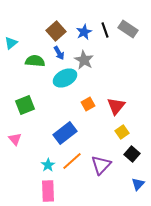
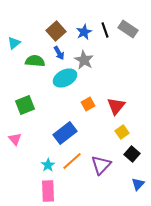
cyan triangle: moved 3 px right
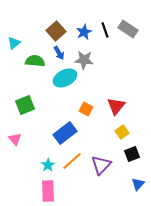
gray star: rotated 24 degrees counterclockwise
orange square: moved 2 px left, 5 px down; rotated 32 degrees counterclockwise
black square: rotated 28 degrees clockwise
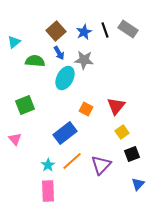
cyan triangle: moved 1 px up
cyan ellipse: rotated 35 degrees counterclockwise
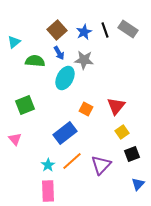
brown square: moved 1 px right, 1 px up
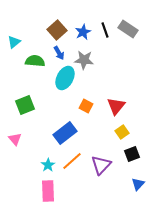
blue star: moved 1 px left
orange square: moved 3 px up
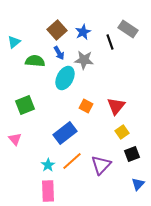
black line: moved 5 px right, 12 px down
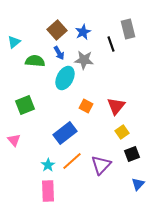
gray rectangle: rotated 42 degrees clockwise
black line: moved 1 px right, 2 px down
pink triangle: moved 1 px left, 1 px down
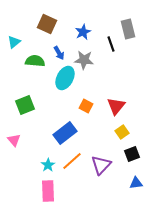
brown square: moved 10 px left, 6 px up; rotated 24 degrees counterclockwise
blue triangle: moved 2 px left, 1 px up; rotated 40 degrees clockwise
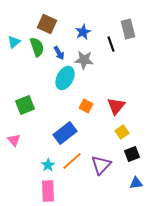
green semicircle: moved 2 px right, 14 px up; rotated 66 degrees clockwise
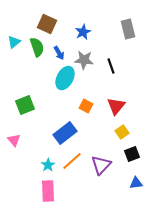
black line: moved 22 px down
